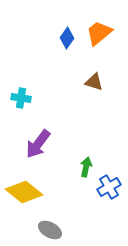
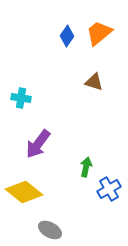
blue diamond: moved 2 px up
blue cross: moved 2 px down
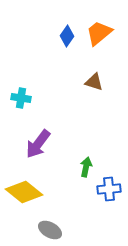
blue cross: rotated 25 degrees clockwise
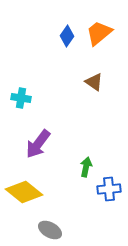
brown triangle: rotated 18 degrees clockwise
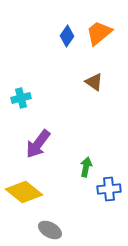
cyan cross: rotated 24 degrees counterclockwise
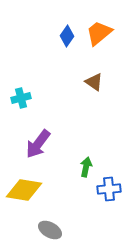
yellow diamond: moved 2 px up; rotated 30 degrees counterclockwise
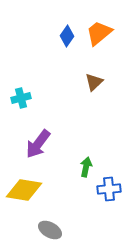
brown triangle: rotated 42 degrees clockwise
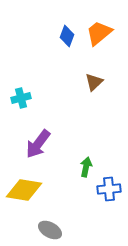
blue diamond: rotated 15 degrees counterclockwise
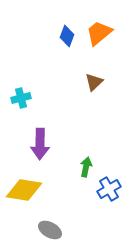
purple arrow: moved 2 px right; rotated 36 degrees counterclockwise
blue cross: rotated 25 degrees counterclockwise
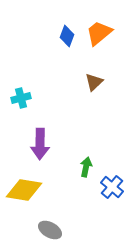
blue cross: moved 3 px right, 2 px up; rotated 20 degrees counterclockwise
